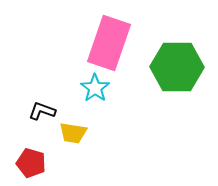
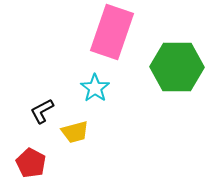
pink rectangle: moved 3 px right, 11 px up
black L-shape: rotated 48 degrees counterclockwise
yellow trapezoid: moved 2 px right, 1 px up; rotated 24 degrees counterclockwise
red pentagon: rotated 12 degrees clockwise
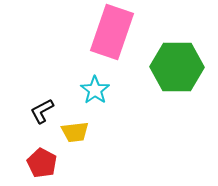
cyan star: moved 2 px down
yellow trapezoid: rotated 8 degrees clockwise
red pentagon: moved 11 px right
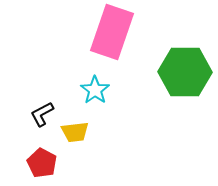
green hexagon: moved 8 px right, 5 px down
black L-shape: moved 3 px down
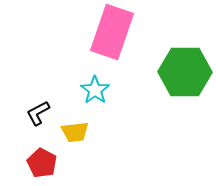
black L-shape: moved 4 px left, 1 px up
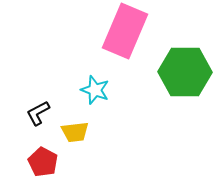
pink rectangle: moved 13 px right, 1 px up; rotated 4 degrees clockwise
cyan star: rotated 16 degrees counterclockwise
red pentagon: moved 1 px right, 1 px up
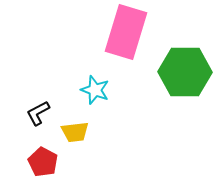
pink rectangle: moved 1 px right, 1 px down; rotated 6 degrees counterclockwise
